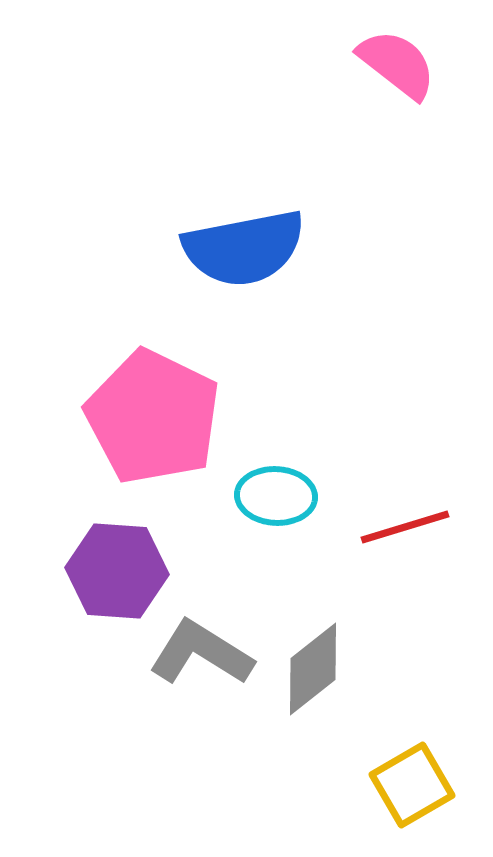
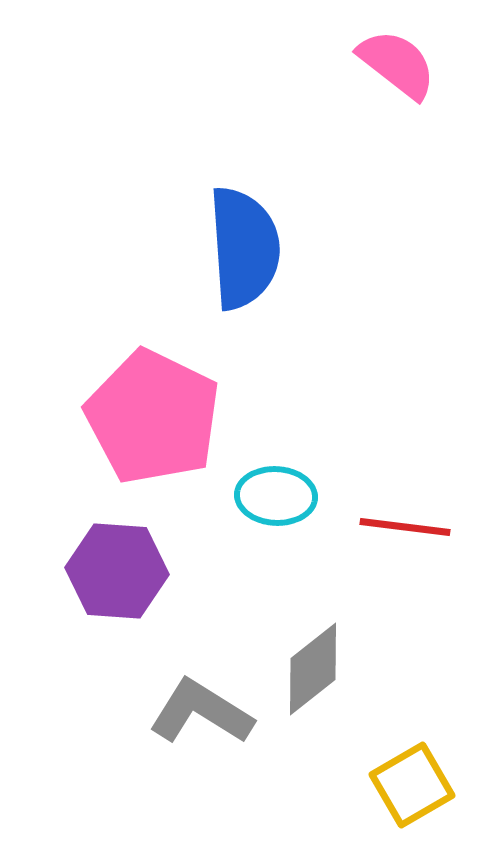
blue semicircle: rotated 83 degrees counterclockwise
red line: rotated 24 degrees clockwise
gray L-shape: moved 59 px down
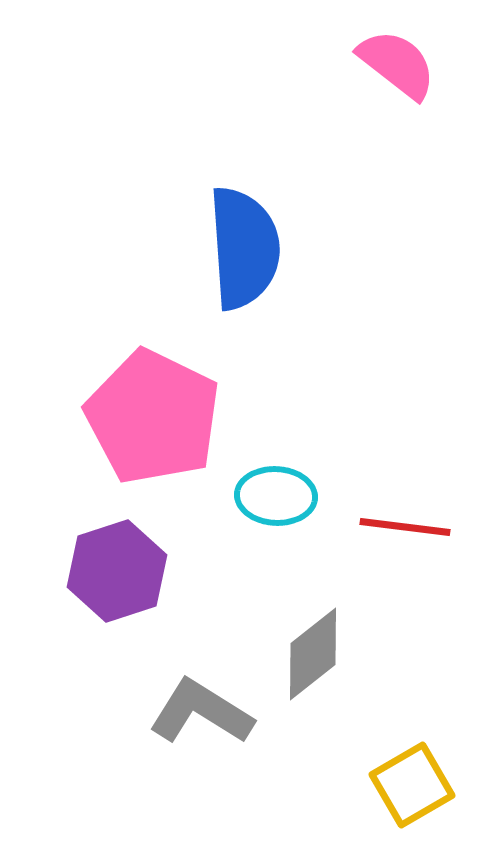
purple hexagon: rotated 22 degrees counterclockwise
gray diamond: moved 15 px up
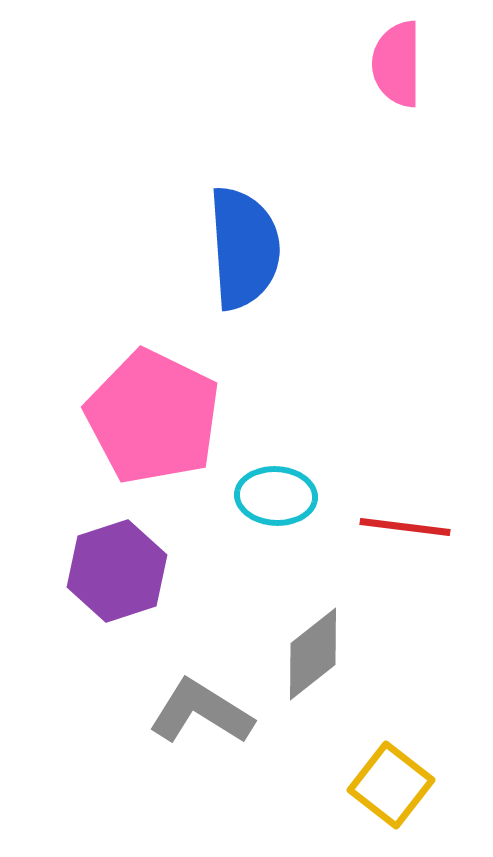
pink semicircle: rotated 128 degrees counterclockwise
yellow square: moved 21 px left; rotated 22 degrees counterclockwise
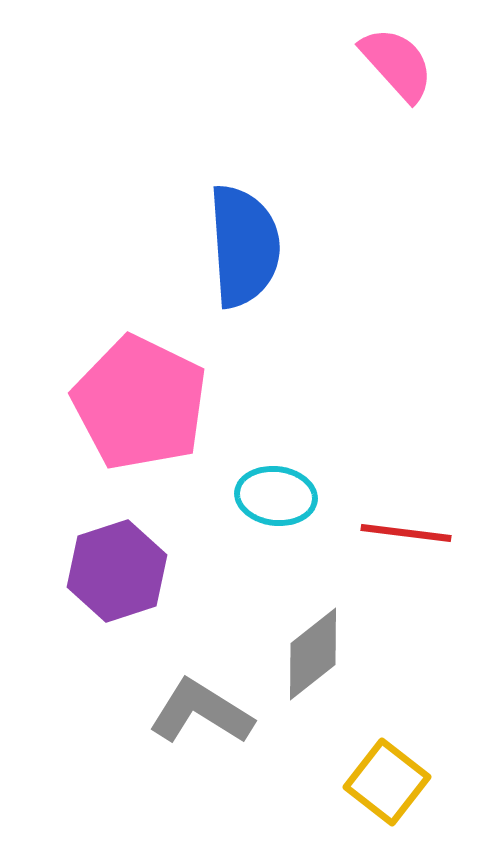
pink semicircle: rotated 138 degrees clockwise
blue semicircle: moved 2 px up
pink pentagon: moved 13 px left, 14 px up
cyan ellipse: rotated 4 degrees clockwise
red line: moved 1 px right, 6 px down
yellow square: moved 4 px left, 3 px up
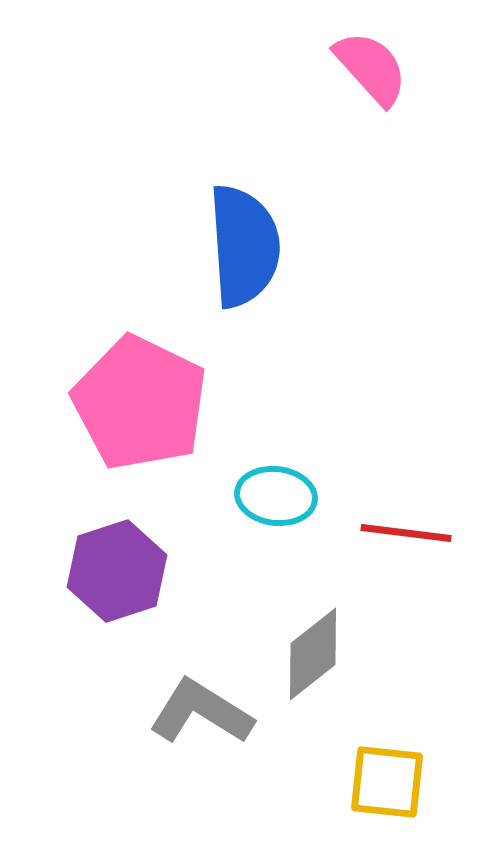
pink semicircle: moved 26 px left, 4 px down
yellow square: rotated 32 degrees counterclockwise
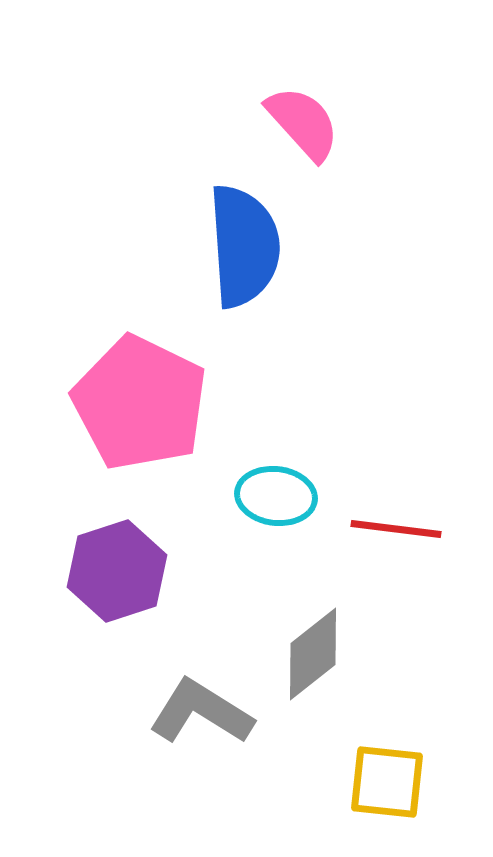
pink semicircle: moved 68 px left, 55 px down
red line: moved 10 px left, 4 px up
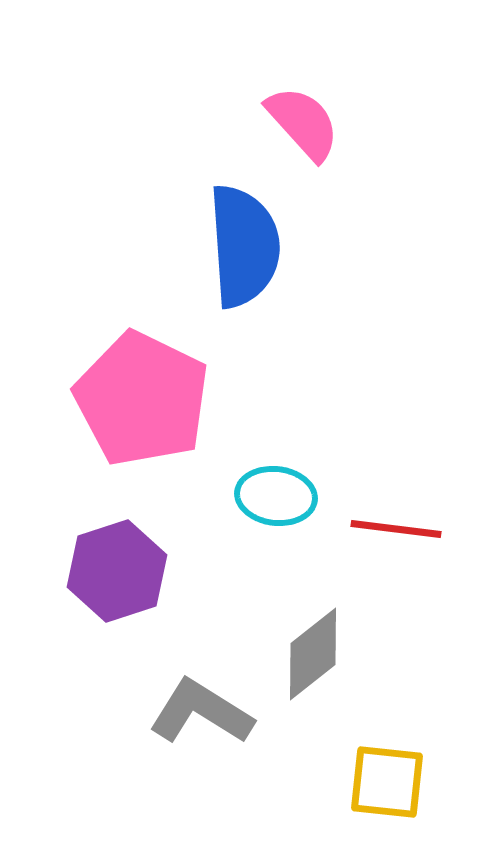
pink pentagon: moved 2 px right, 4 px up
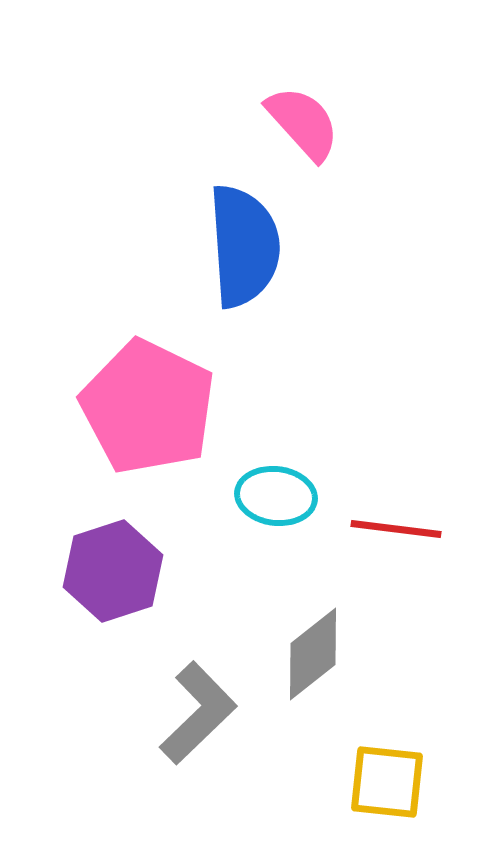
pink pentagon: moved 6 px right, 8 px down
purple hexagon: moved 4 px left
gray L-shape: moved 3 px left, 1 px down; rotated 104 degrees clockwise
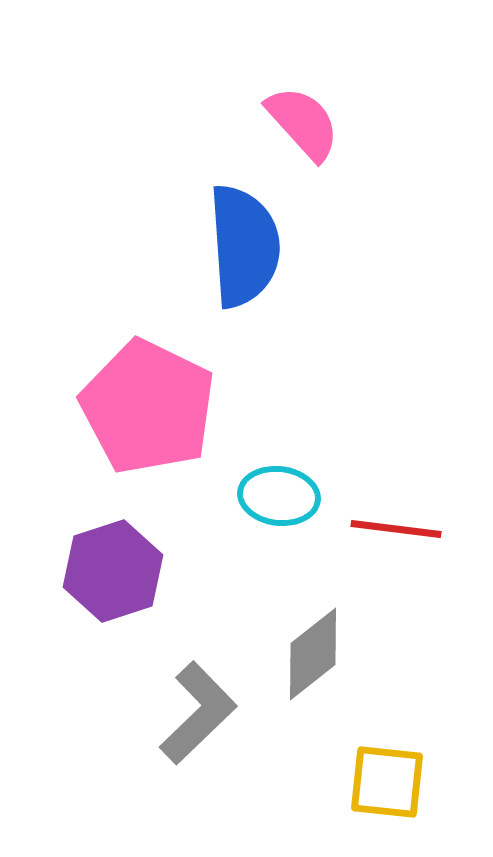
cyan ellipse: moved 3 px right
